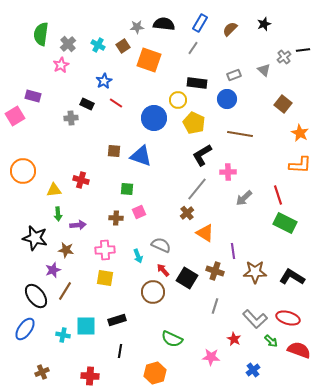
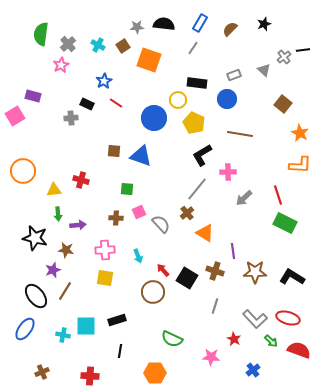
gray semicircle at (161, 245): moved 21 px up; rotated 24 degrees clockwise
orange hexagon at (155, 373): rotated 15 degrees clockwise
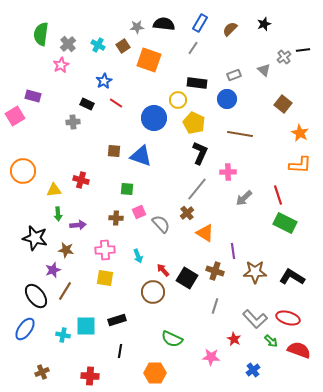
gray cross at (71, 118): moved 2 px right, 4 px down
black L-shape at (202, 155): moved 2 px left, 2 px up; rotated 145 degrees clockwise
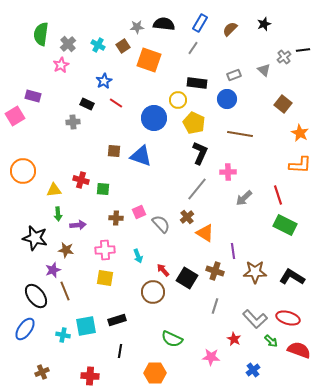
green square at (127, 189): moved 24 px left
brown cross at (187, 213): moved 4 px down
green rectangle at (285, 223): moved 2 px down
brown line at (65, 291): rotated 54 degrees counterclockwise
cyan square at (86, 326): rotated 10 degrees counterclockwise
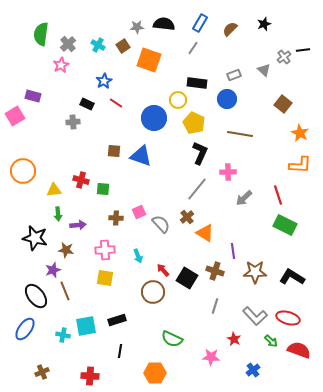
gray L-shape at (255, 319): moved 3 px up
